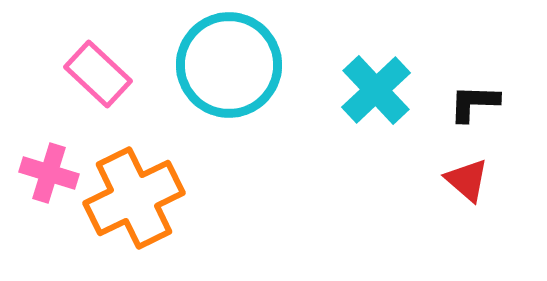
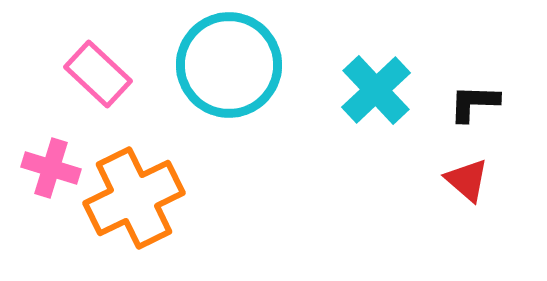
pink cross: moved 2 px right, 5 px up
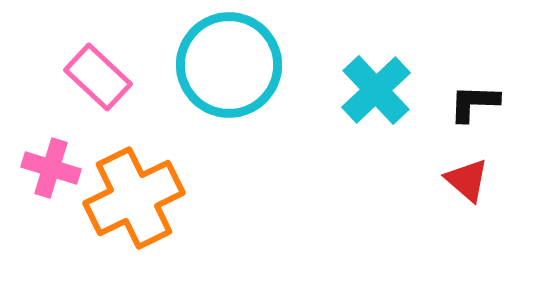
pink rectangle: moved 3 px down
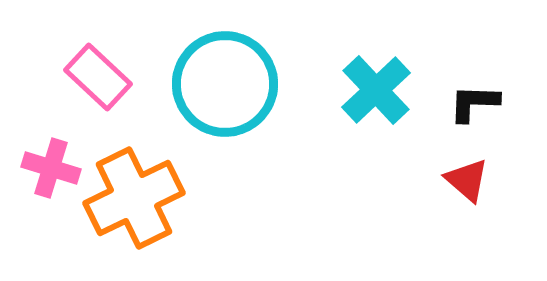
cyan circle: moved 4 px left, 19 px down
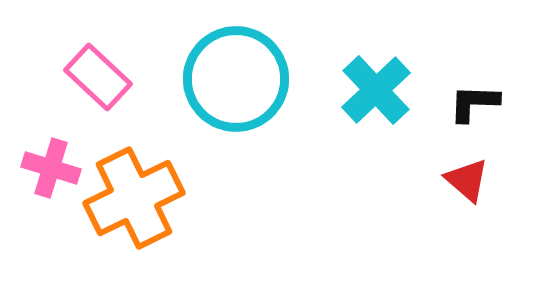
cyan circle: moved 11 px right, 5 px up
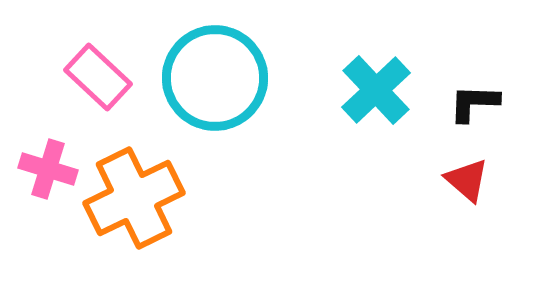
cyan circle: moved 21 px left, 1 px up
pink cross: moved 3 px left, 1 px down
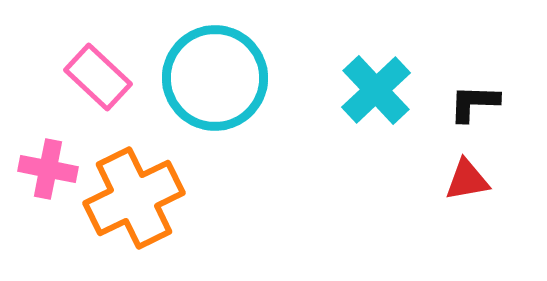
pink cross: rotated 6 degrees counterclockwise
red triangle: rotated 51 degrees counterclockwise
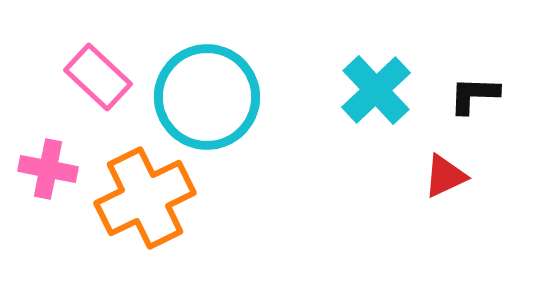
cyan circle: moved 8 px left, 19 px down
black L-shape: moved 8 px up
red triangle: moved 22 px left, 4 px up; rotated 15 degrees counterclockwise
orange cross: moved 11 px right
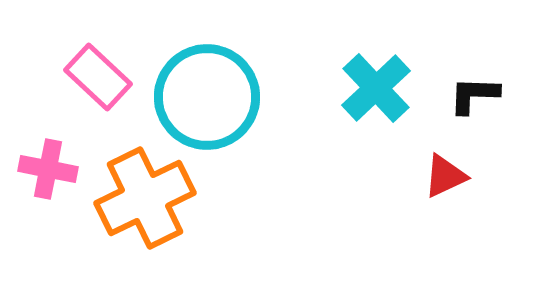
cyan cross: moved 2 px up
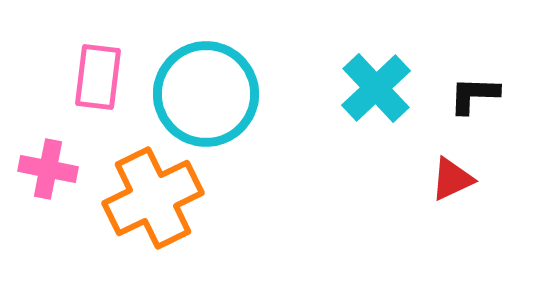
pink rectangle: rotated 54 degrees clockwise
cyan circle: moved 1 px left, 3 px up
red triangle: moved 7 px right, 3 px down
orange cross: moved 8 px right
